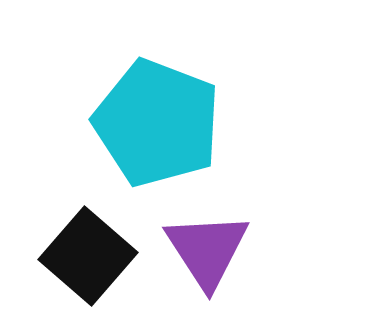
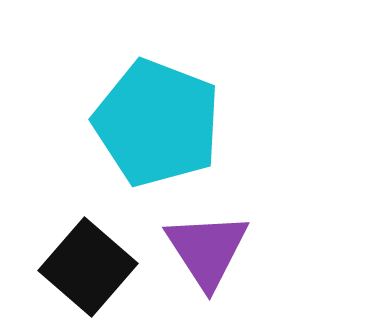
black square: moved 11 px down
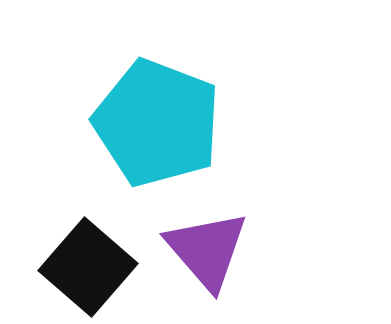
purple triangle: rotated 8 degrees counterclockwise
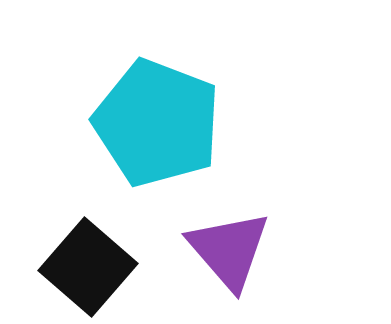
purple triangle: moved 22 px right
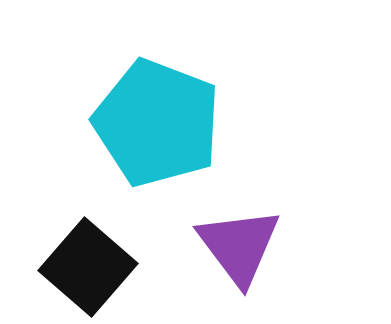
purple triangle: moved 10 px right, 4 px up; rotated 4 degrees clockwise
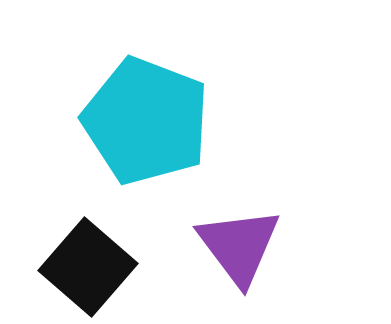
cyan pentagon: moved 11 px left, 2 px up
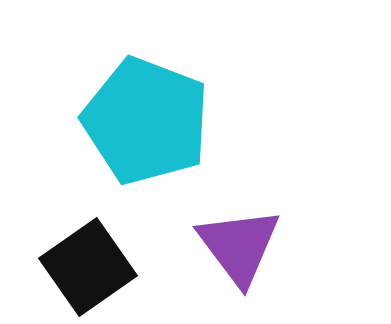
black square: rotated 14 degrees clockwise
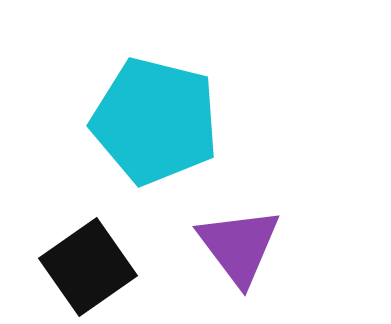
cyan pentagon: moved 9 px right; rotated 7 degrees counterclockwise
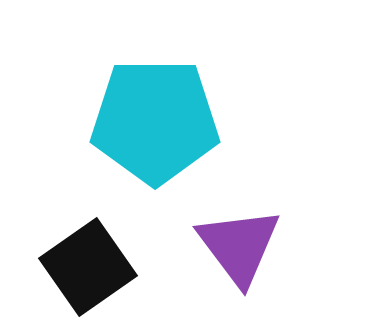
cyan pentagon: rotated 14 degrees counterclockwise
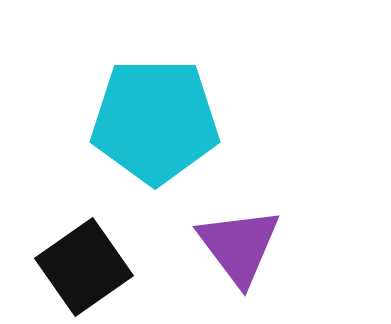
black square: moved 4 px left
